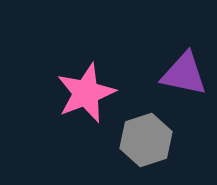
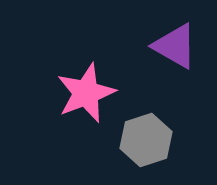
purple triangle: moved 9 px left, 28 px up; rotated 18 degrees clockwise
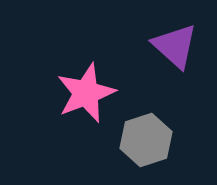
purple triangle: rotated 12 degrees clockwise
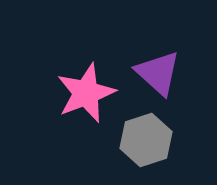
purple triangle: moved 17 px left, 27 px down
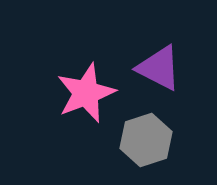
purple triangle: moved 1 px right, 5 px up; rotated 15 degrees counterclockwise
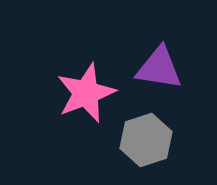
purple triangle: rotated 18 degrees counterclockwise
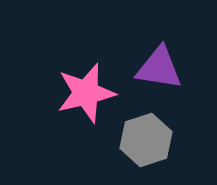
pink star: rotated 8 degrees clockwise
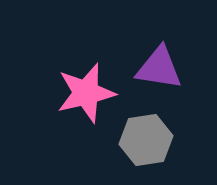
gray hexagon: rotated 9 degrees clockwise
